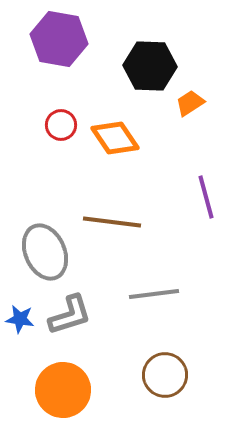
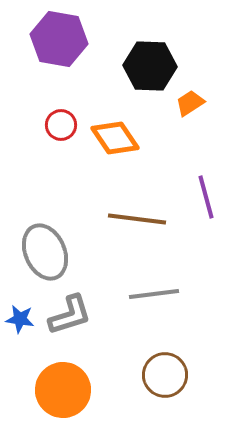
brown line: moved 25 px right, 3 px up
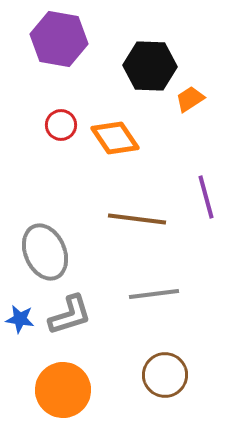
orange trapezoid: moved 4 px up
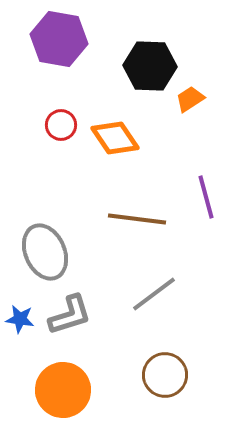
gray line: rotated 30 degrees counterclockwise
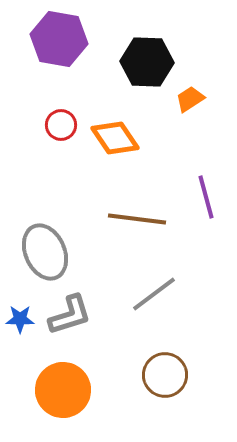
black hexagon: moved 3 px left, 4 px up
blue star: rotated 8 degrees counterclockwise
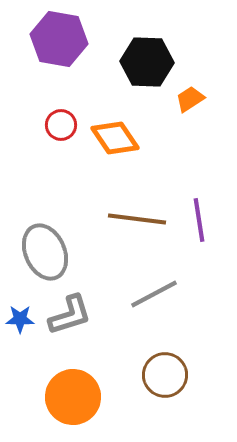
purple line: moved 7 px left, 23 px down; rotated 6 degrees clockwise
gray line: rotated 9 degrees clockwise
orange circle: moved 10 px right, 7 px down
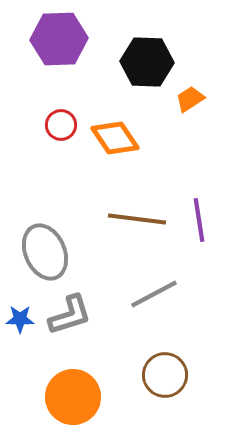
purple hexagon: rotated 12 degrees counterclockwise
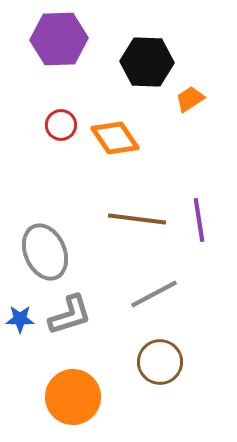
brown circle: moved 5 px left, 13 px up
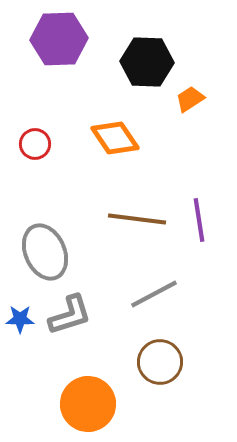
red circle: moved 26 px left, 19 px down
orange circle: moved 15 px right, 7 px down
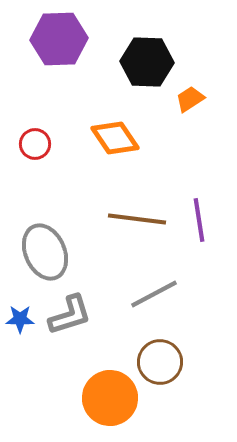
orange circle: moved 22 px right, 6 px up
